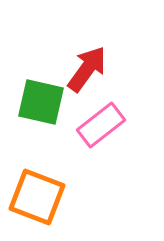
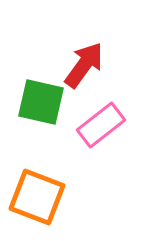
red arrow: moved 3 px left, 4 px up
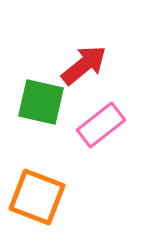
red arrow: rotated 15 degrees clockwise
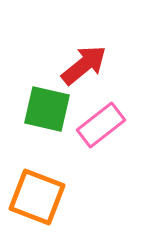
green square: moved 6 px right, 7 px down
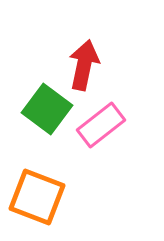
red arrow: rotated 39 degrees counterclockwise
green square: rotated 24 degrees clockwise
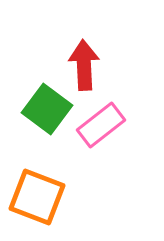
red arrow: rotated 15 degrees counterclockwise
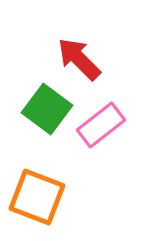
red arrow: moved 5 px left, 6 px up; rotated 42 degrees counterclockwise
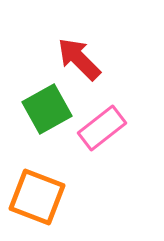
green square: rotated 24 degrees clockwise
pink rectangle: moved 1 px right, 3 px down
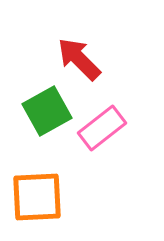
green square: moved 2 px down
orange square: rotated 24 degrees counterclockwise
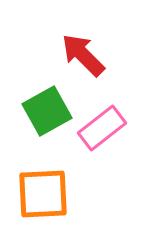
red arrow: moved 4 px right, 4 px up
orange square: moved 6 px right, 3 px up
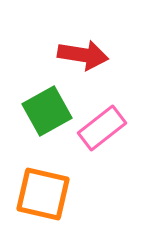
red arrow: rotated 144 degrees clockwise
orange square: rotated 16 degrees clockwise
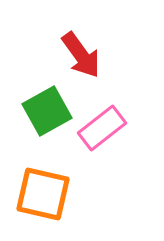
red arrow: moved 2 px left; rotated 45 degrees clockwise
